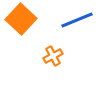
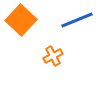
orange square: moved 1 px down
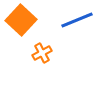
orange cross: moved 11 px left, 3 px up
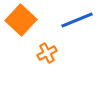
orange cross: moved 5 px right
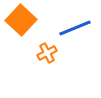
blue line: moved 2 px left, 8 px down
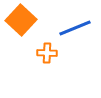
orange cross: rotated 30 degrees clockwise
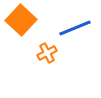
orange cross: rotated 30 degrees counterclockwise
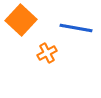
blue line: moved 1 px right; rotated 32 degrees clockwise
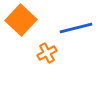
blue line: rotated 24 degrees counterclockwise
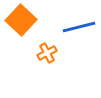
blue line: moved 3 px right, 1 px up
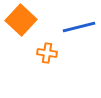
orange cross: rotated 36 degrees clockwise
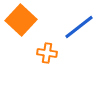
blue line: rotated 24 degrees counterclockwise
